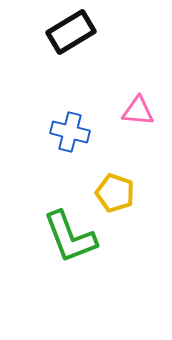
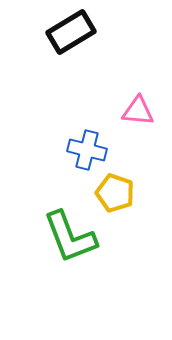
blue cross: moved 17 px right, 18 px down
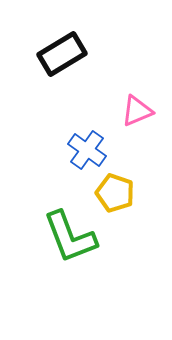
black rectangle: moved 9 px left, 22 px down
pink triangle: moved 1 px left; rotated 28 degrees counterclockwise
blue cross: rotated 21 degrees clockwise
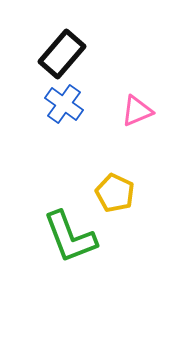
black rectangle: rotated 18 degrees counterclockwise
blue cross: moved 23 px left, 46 px up
yellow pentagon: rotated 6 degrees clockwise
